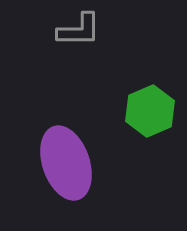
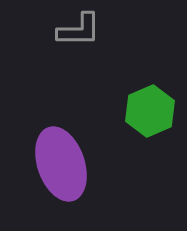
purple ellipse: moved 5 px left, 1 px down
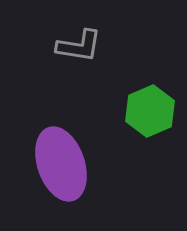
gray L-shape: moved 16 px down; rotated 9 degrees clockwise
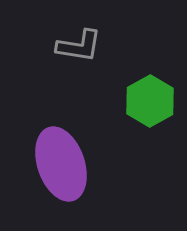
green hexagon: moved 10 px up; rotated 6 degrees counterclockwise
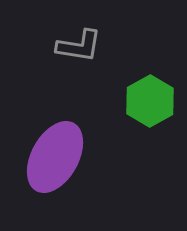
purple ellipse: moved 6 px left, 7 px up; rotated 48 degrees clockwise
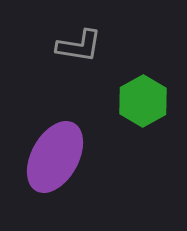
green hexagon: moved 7 px left
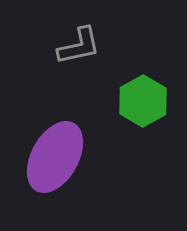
gray L-shape: rotated 21 degrees counterclockwise
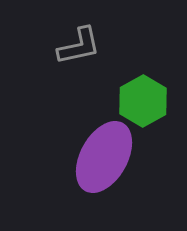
purple ellipse: moved 49 px right
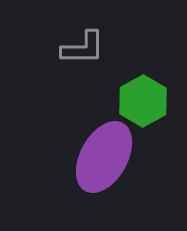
gray L-shape: moved 4 px right, 2 px down; rotated 12 degrees clockwise
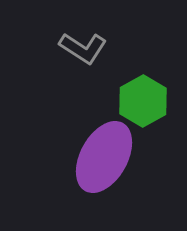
gray L-shape: rotated 33 degrees clockwise
